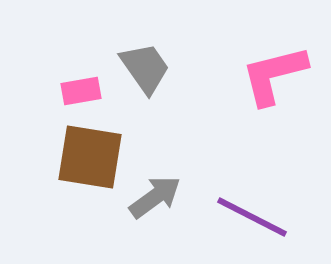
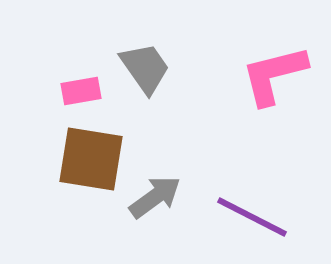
brown square: moved 1 px right, 2 px down
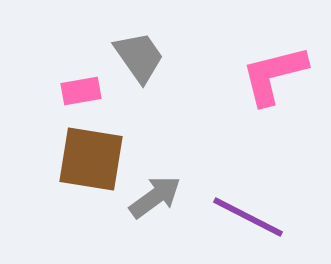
gray trapezoid: moved 6 px left, 11 px up
purple line: moved 4 px left
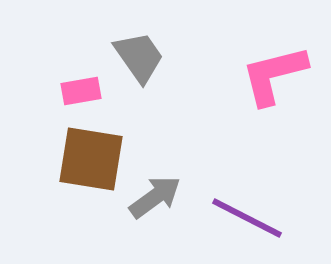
purple line: moved 1 px left, 1 px down
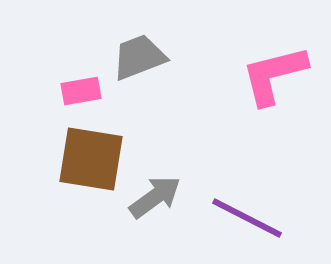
gray trapezoid: rotated 76 degrees counterclockwise
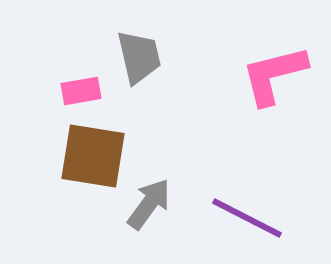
gray trapezoid: rotated 98 degrees clockwise
brown square: moved 2 px right, 3 px up
gray arrow: moved 6 px left, 7 px down; rotated 18 degrees counterclockwise
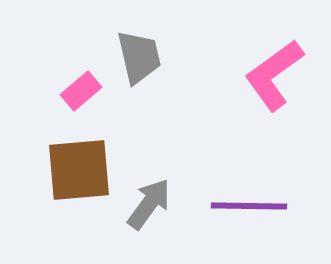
pink L-shape: rotated 22 degrees counterclockwise
pink rectangle: rotated 30 degrees counterclockwise
brown square: moved 14 px left, 14 px down; rotated 14 degrees counterclockwise
purple line: moved 2 px right, 12 px up; rotated 26 degrees counterclockwise
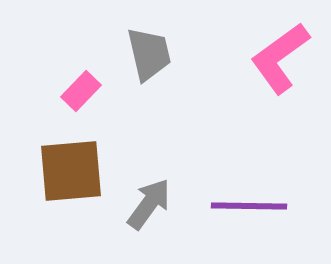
gray trapezoid: moved 10 px right, 3 px up
pink L-shape: moved 6 px right, 17 px up
pink rectangle: rotated 6 degrees counterclockwise
brown square: moved 8 px left, 1 px down
